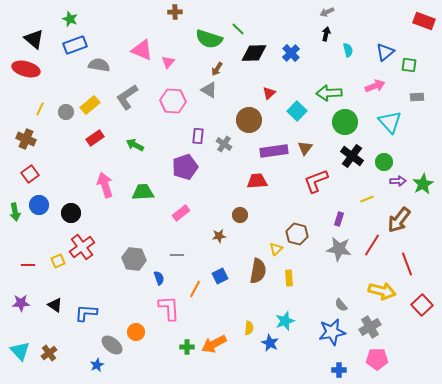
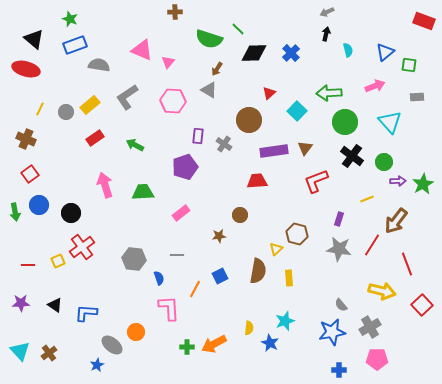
brown arrow at (399, 220): moved 3 px left, 1 px down
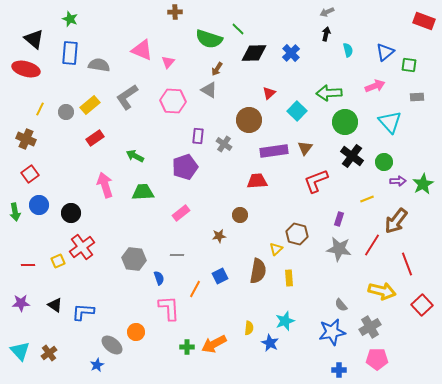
blue rectangle at (75, 45): moved 5 px left, 8 px down; rotated 65 degrees counterclockwise
green arrow at (135, 145): moved 11 px down
blue L-shape at (86, 313): moved 3 px left, 1 px up
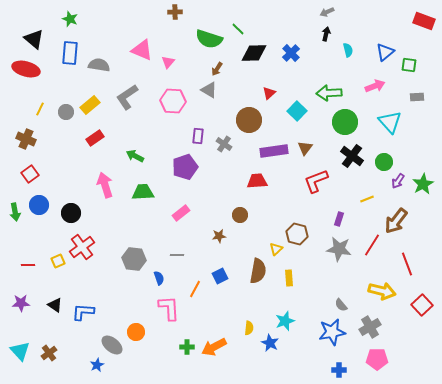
purple arrow at (398, 181): rotated 126 degrees clockwise
orange arrow at (214, 344): moved 3 px down
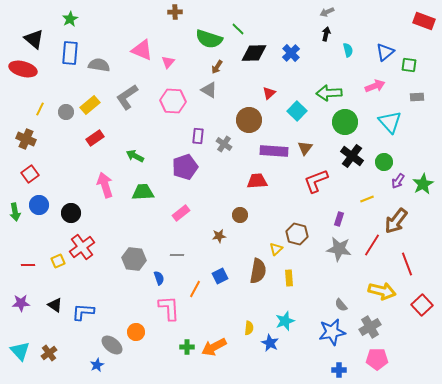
green star at (70, 19): rotated 21 degrees clockwise
red ellipse at (26, 69): moved 3 px left
brown arrow at (217, 69): moved 2 px up
purple rectangle at (274, 151): rotated 12 degrees clockwise
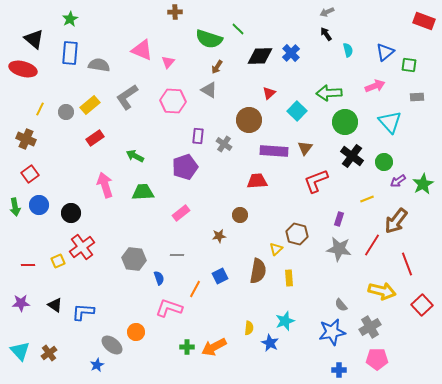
black arrow at (326, 34): rotated 48 degrees counterclockwise
black diamond at (254, 53): moved 6 px right, 3 px down
purple arrow at (398, 181): rotated 21 degrees clockwise
green arrow at (15, 212): moved 5 px up
pink L-shape at (169, 308): rotated 68 degrees counterclockwise
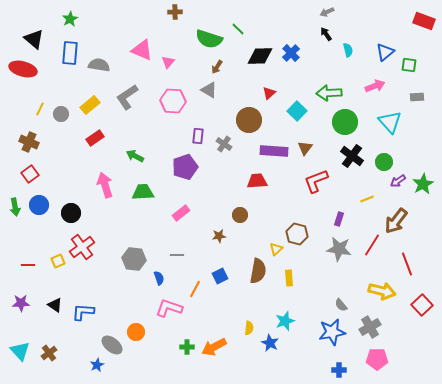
gray circle at (66, 112): moved 5 px left, 2 px down
brown cross at (26, 139): moved 3 px right, 3 px down
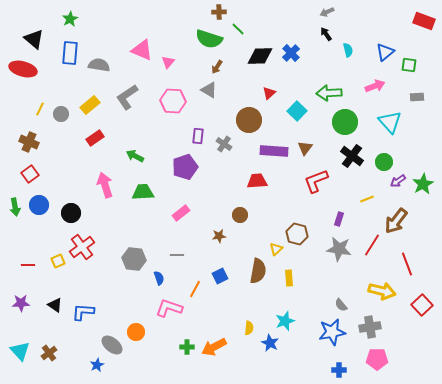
brown cross at (175, 12): moved 44 px right
gray cross at (370, 327): rotated 20 degrees clockwise
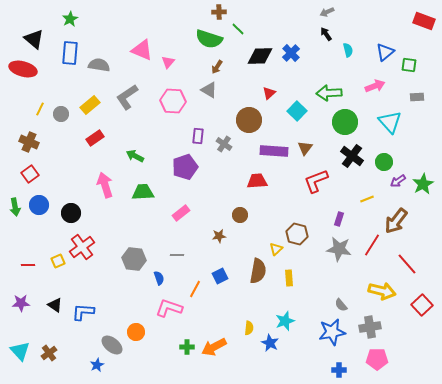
red line at (407, 264): rotated 20 degrees counterclockwise
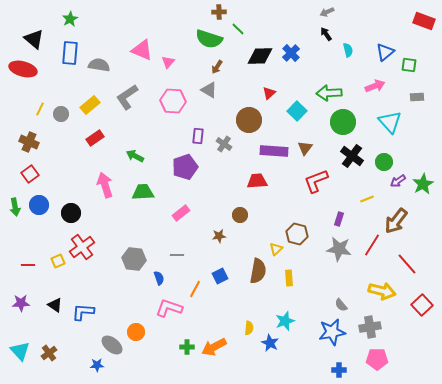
green circle at (345, 122): moved 2 px left
blue star at (97, 365): rotated 24 degrees clockwise
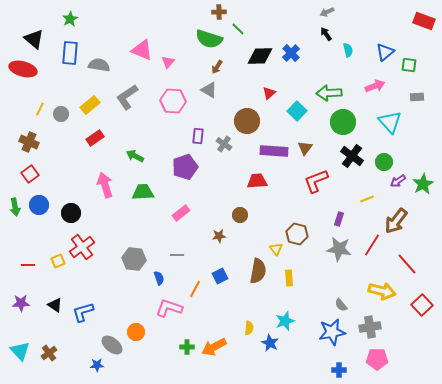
brown circle at (249, 120): moved 2 px left, 1 px down
yellow triangle at (276, 249): rotated 24 degrees counterclockwise
blue L-shape at (83, 312): rotated 20 degrees counterclockwise
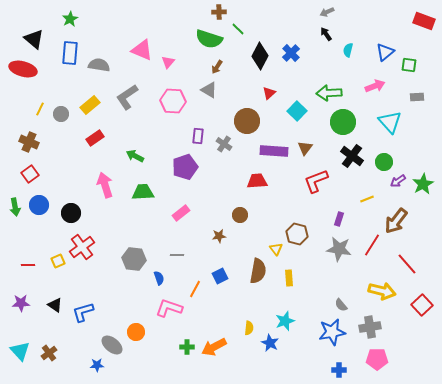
cyan semicircle at (348, 50): rotated 152 degrees counterclockwise
black diamond at (260, 56): rotated 60 degrees counterclockwise
